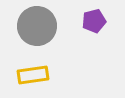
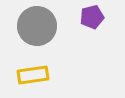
purple pentagon: moved 2 px left, 4 px up
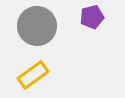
yellow rectangle: rotated 28 degrees counterclockwise
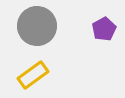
purple pentagon: moved 12 px right, 12 px down; rotated 15 degrees counterclockwise
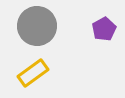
yellow rectangle: moved 2 px up
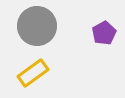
purple pentagon: moved 4 px down
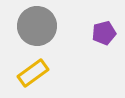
purple pentagon: rotated 15 degrees clockwise
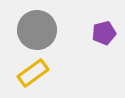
gray circle: moved 4 px down
